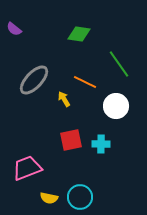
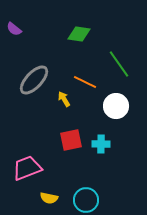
cyan circle: moved 6 px right, 3 px down
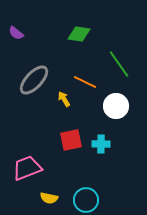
purple semicircle: moved 2 px right, 4 px down
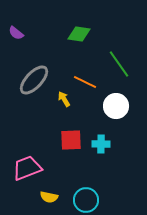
red square: rotated 10 degrees clockwise
yellow semicircle: moved 1 px up
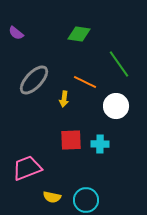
yellow arrow: rotated 140 degrees counterclockwise
cyan cross: moved 1 px left
yellow semicircle: moved 3 px right
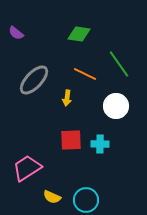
orange line: moved 8 px up
yellow arrow: moved 3 px right, 1 px up
pink trapezoid: rotated 12 degrees counterclockwise
yellow semicircle: rotated 12 degrees clockwise
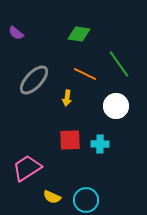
red square: moved 1 px left
